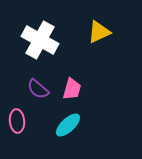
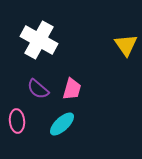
yellow triangle: moved 27 px right, 13 px down; rotated 40 degrees counterclockwise
white cross: moved 1 px left
cyan ellipse: moved 6 px left, 1 px up
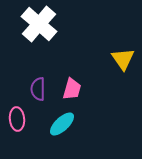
white cross: moved 16 px up; rotated 12 degrees clockwise
yellow triangle: moved 3 px left, 14 px down
purple semicircle: rotated 50 degrees clockwise
pink ellipse: moved 2 px up
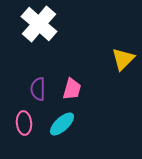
yellow triangle: rotated 20 degrees clockwise
pink ellipse: moved 7 px right, 4 px down
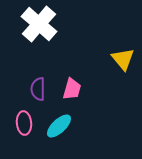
yellow triangle: rotated 25 degrees counterclockwise
cyan ellipse: moved 3 px left, 2 px down
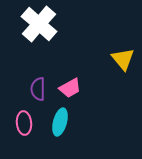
pink trapezoid: moved 2 px left, 1 px up; rotated 45 degrees clockwise
cyan ellipse: moved 1 px right, 4 px up; rotated 32 degrees counterclockwise
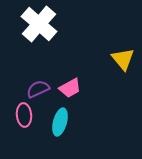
purple semicircle: rotated 65 degrees clockwise
pink ellipse: moved 8 px up
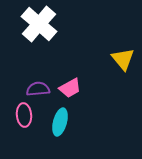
purple semicircle: rotated 20 degrees clockwise
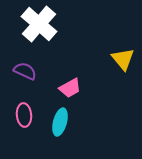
purple semicircle: moved 13 px left, 18 px up; rotated 30 degrees clockwise
